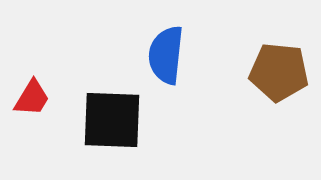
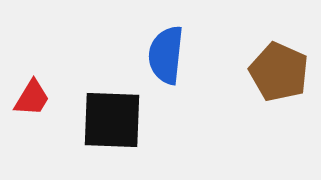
brown pentagon: rotated 18 degrees clockwise
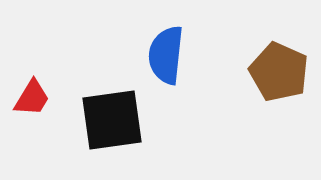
black square: rotated 10 degrees counterclockwise
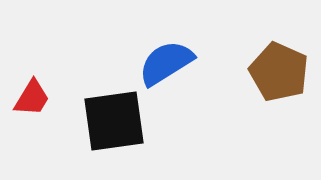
blue semicircle: moved 8 px down; rotated 52 degrees clockwise
black square: moved 2 px right, 1 px down
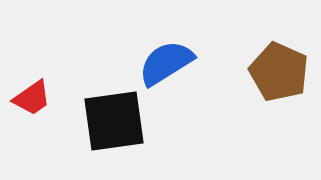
red trapezoid: rotated 24 degrees clockwise
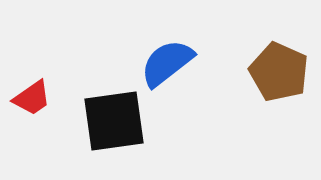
blue semicircle: moved 1 px right; rotated 6 degrees counterclockwise
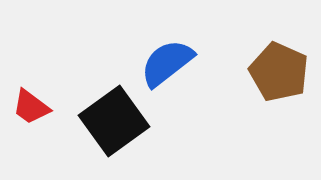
red trapezoid: moved 1 px left, 9 px down; rotated 72 degrees clockwise
black square: rotated 28 degrees counterclockwise
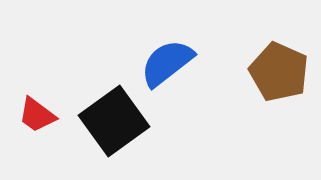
red trapezoid: moved 6 px right, 8 px down
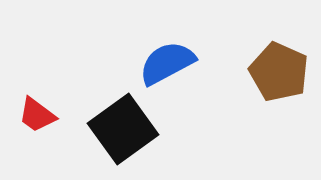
blue semicircle: rotated 10 degrees clockwise
black square: moved 9 px right, 8 px down
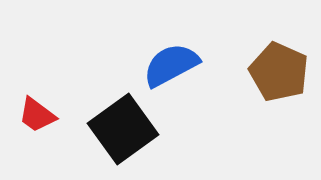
blue semicircle: moved 4 px right, 2 px down
